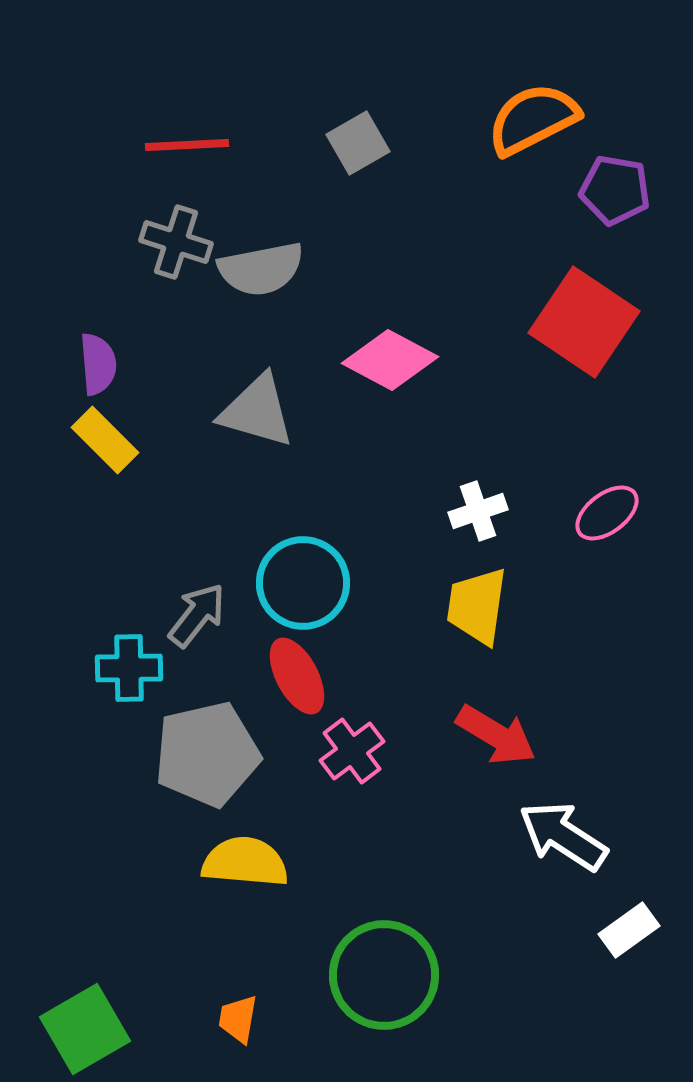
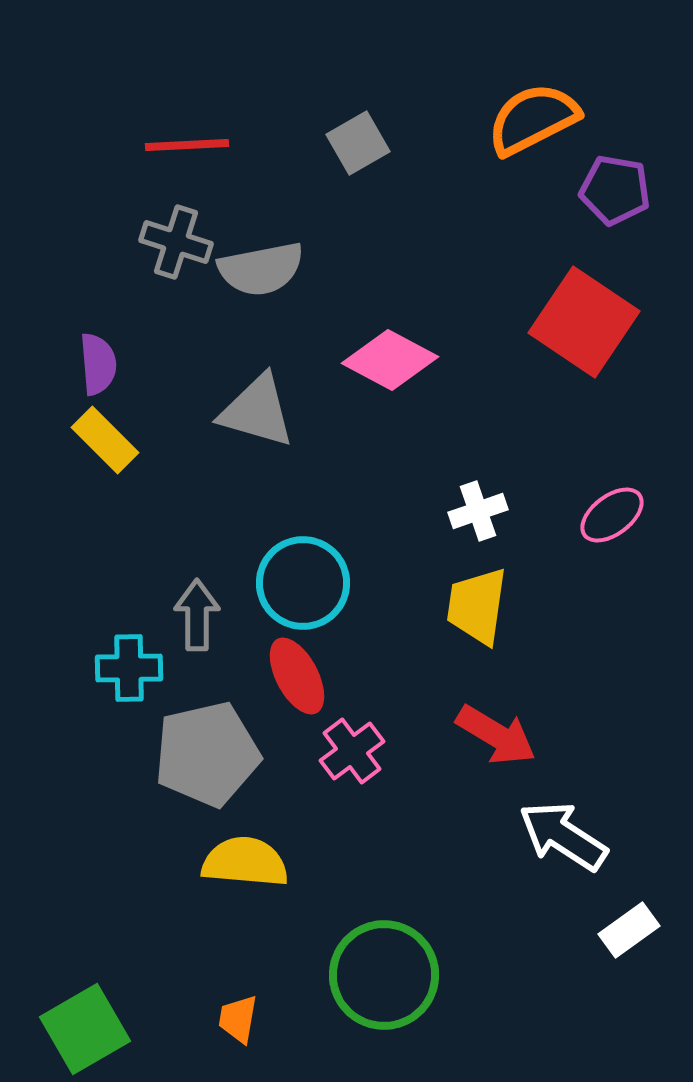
pink ellipse: moved 5 px right, 2 px down
gray arrow: rotated 38 degrees counterclockwise
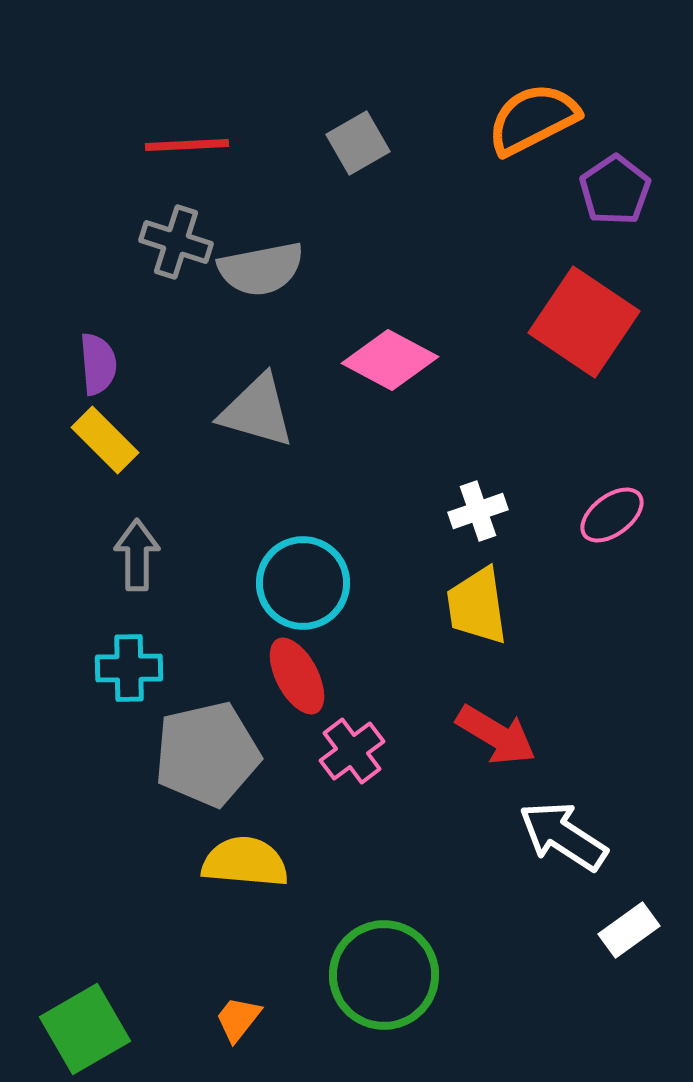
purple pentagon: rotated 28 degrees clockwise
yellow trapezoid: rotated 16 degrees counterclockwise
gray arrow: moved 60 px left, 60 px up
orange trapezoid: rotated 28 degrees clockwise
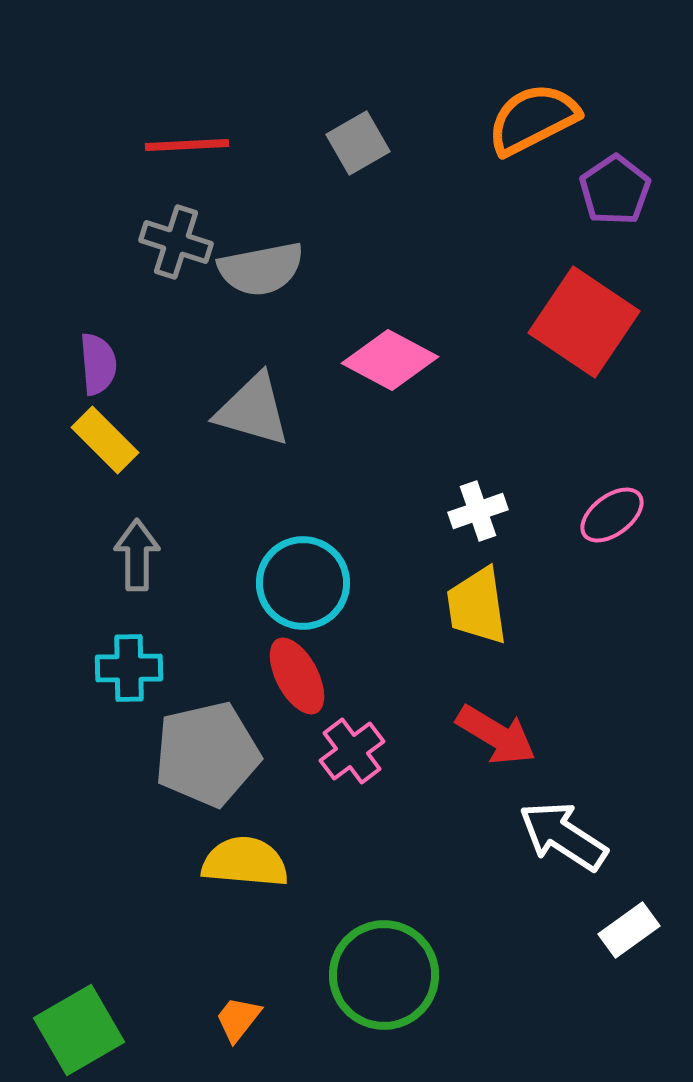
gray triangle: moved 4 px left, 1 px up
green square: moved 6 px left, 1 px down
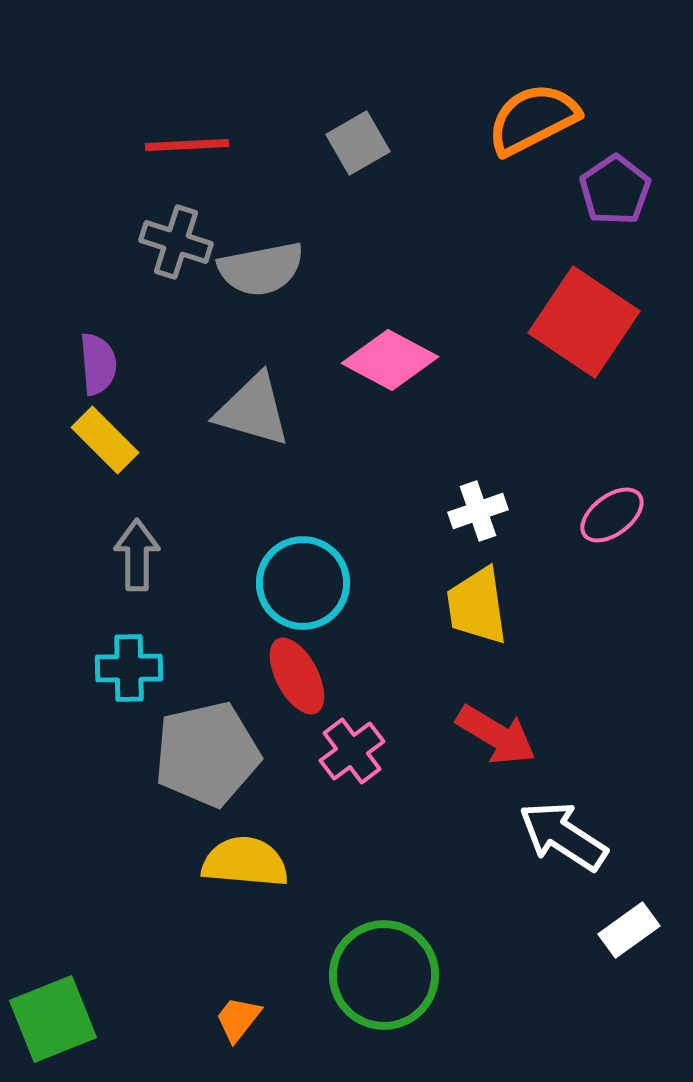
green square: moved 26 px left, 11 px up; rotated 8 degrees clockwise
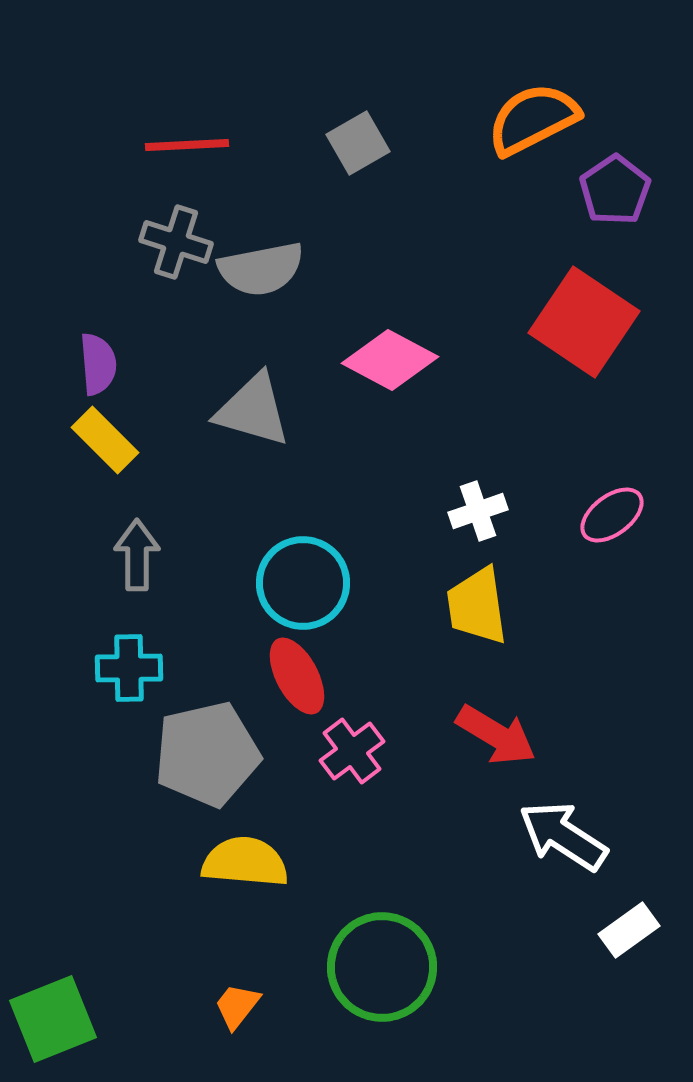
green circle: moved 2 px left, 8 px up
orange trapezoid: moved 1 px left, 13 px up
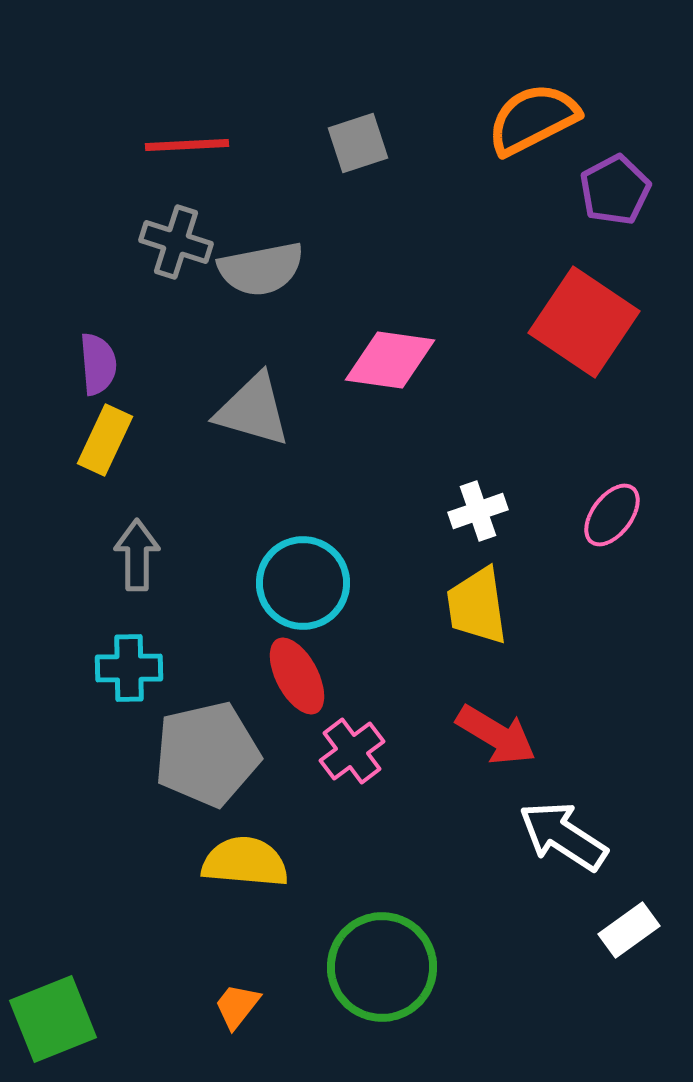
gray square: rotated 12 degrees clockwise
purple pentagon: rotated 6 degrees clockwise
pink diamond: rotated 20 degrees counterclockwise
yellow rectangle: rotated 70 degrees clockwise
pink ellipse: rotated 16 degrees counterclockwise
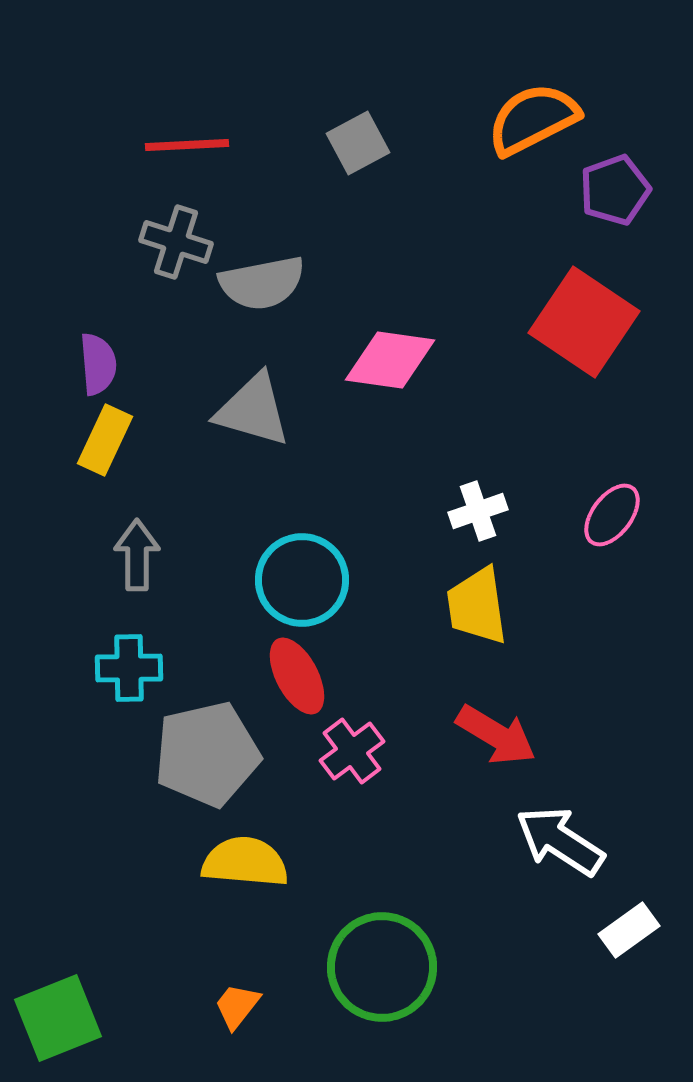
gray square: rotated 10 degrees counterclockwise
purple pentagon: rotated 8 degrees clockwise
gray semicircle: moved 1 px right, 14 px down
cyan circle: moved 1 px left, 3 px up
white arrow: moved 3 px left, 5 px down
green square: moved 5 px right, 1 px up
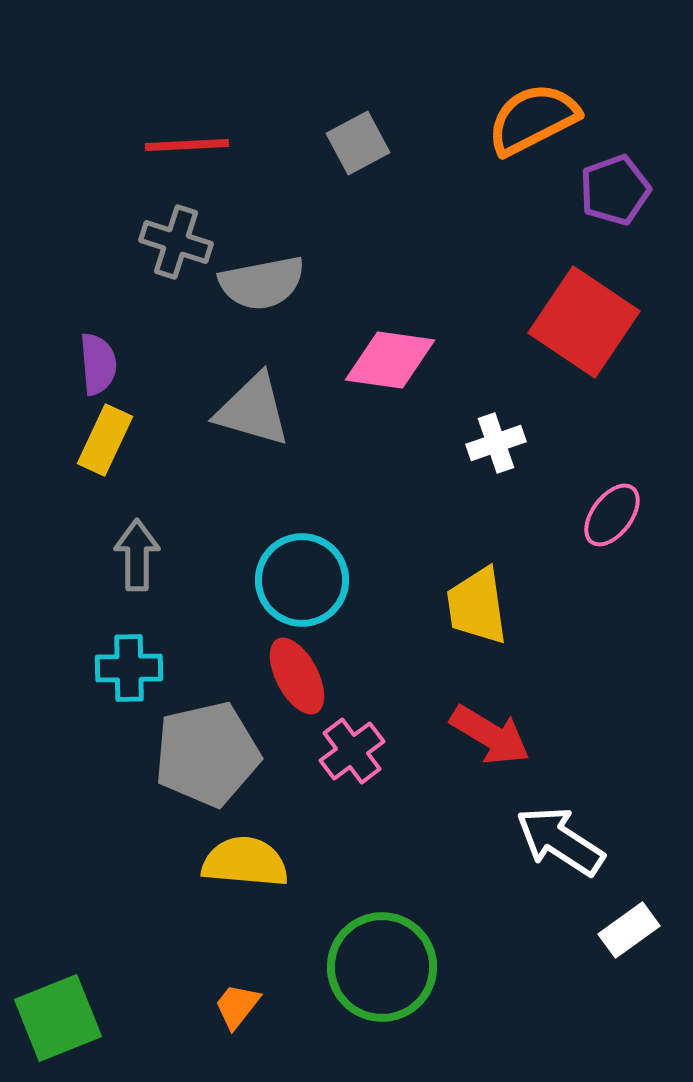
white cross: moved 18 px right, 68 px up
red arrow: moved 6 px left
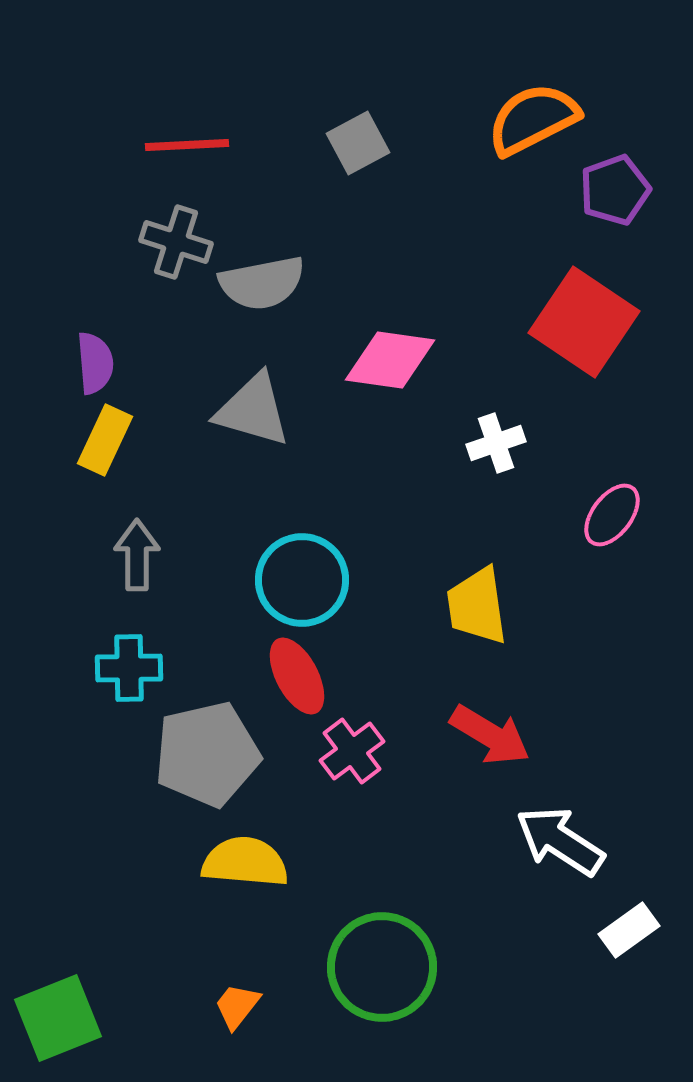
purple semicircle: moved 3 px left, 1 px up
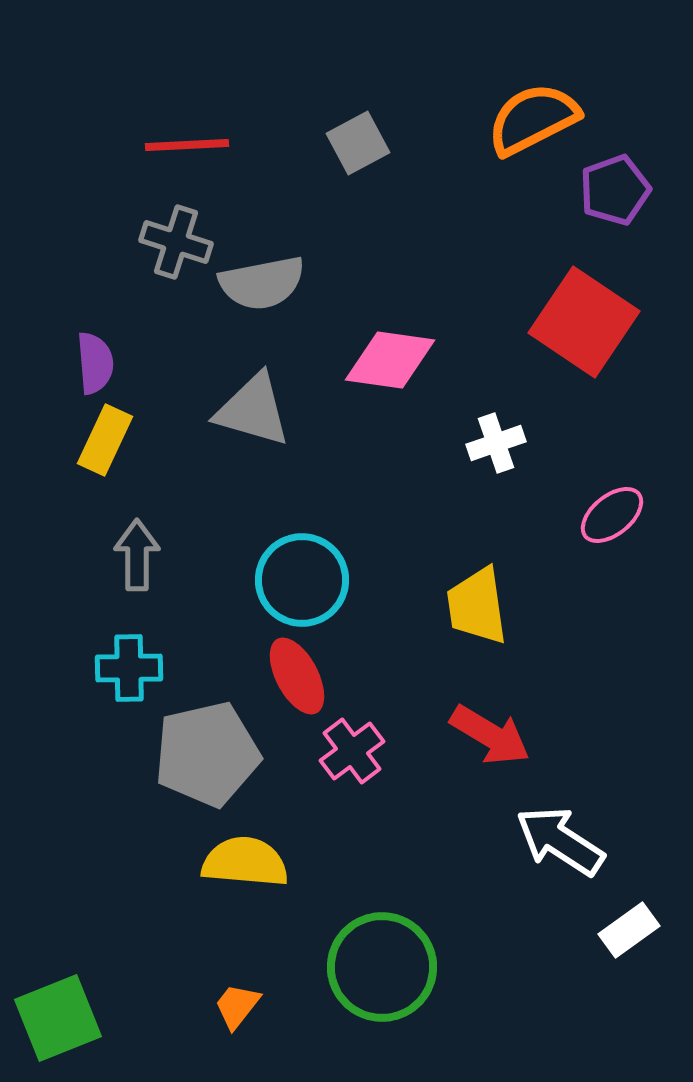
pink ellipse: rotated 14 degrees clockwise
